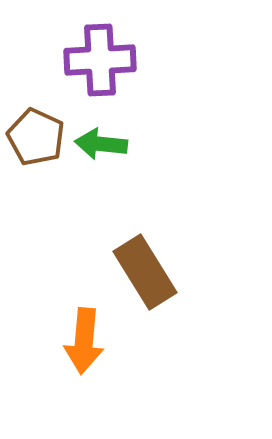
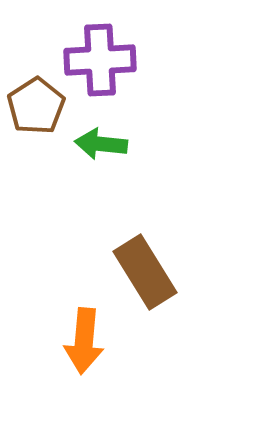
brown pentagon: moved 31 px up; rotated 14 degrees clockwise
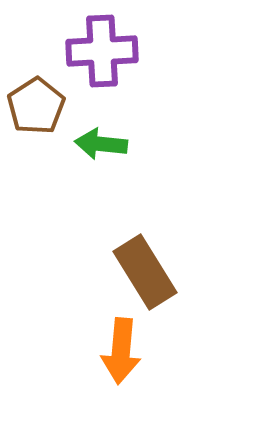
purple cross: moved 2 px right, 9 px up
orange arrow: moved 37 px right, 10 px down
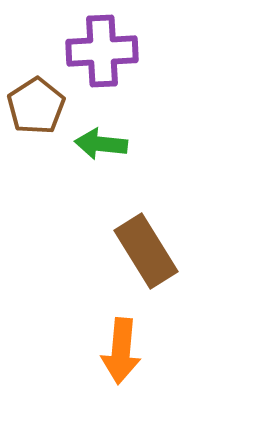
brown rectangle: moved 1 px right, 21 px up
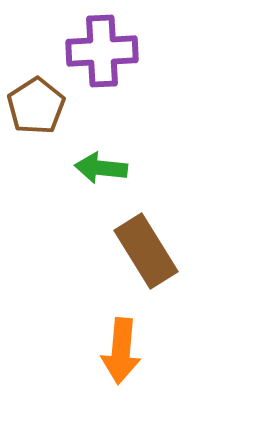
green arrow: moved 24 px down
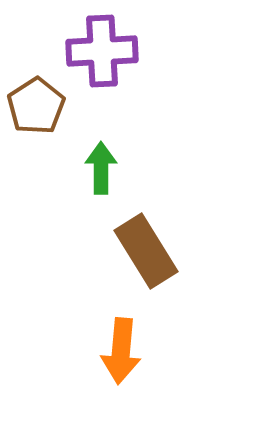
green arrow: rotated 84 degrees clockwise
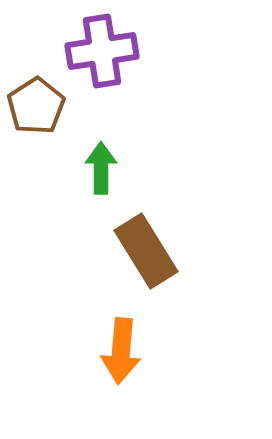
purple cross: rotated 6 degrees counterclockwise
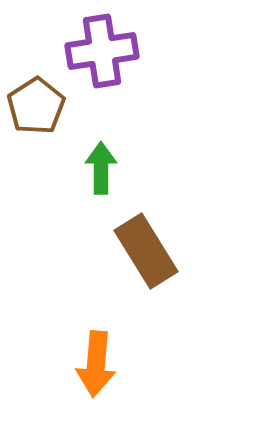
orange arrow: moved 25 px left, 13 px down
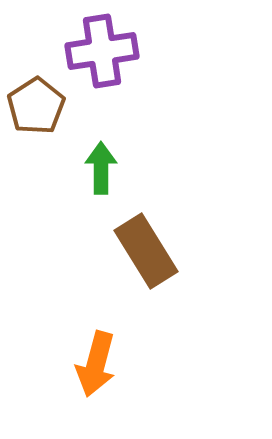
orange arrow: rotated 10 degrees clockwise
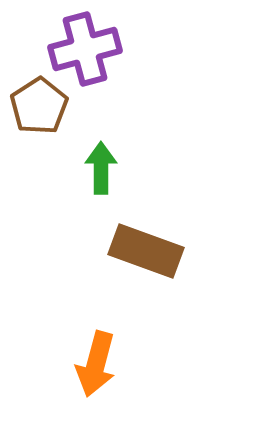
purple cross: moved 17 px left, 2 px up; rotated 6 degrees counterclockwise
brown pentagon: moved 3 px right
brown rectangle: rotated 38 degrees counterclockwise
